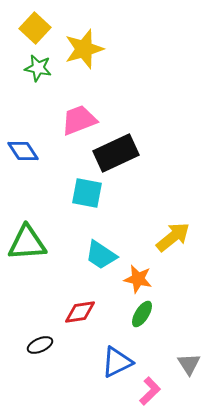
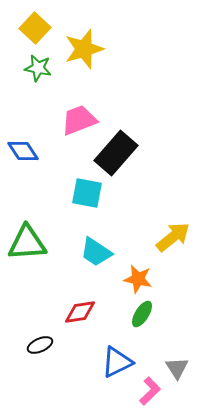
black rectangle: rotated 24 degrees counterclockwise
cyan trapezoid: moved 5 px left, 3 px up
gray triangle: moved 12 px left, 4 px down
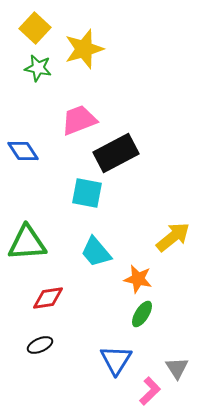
black rectangle: rotated 21 degrees clockwise
cyan trapezoid: rotated 16 degrees clockwise
red diamond: moved 32 px left, 14 px up
blue triangle: moved 1 px left, 2 px up; rotated 32 degrees counterclockwise
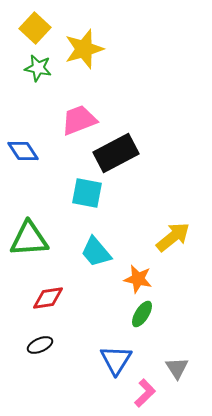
green triangle: moved 2 px right, 4 px up
pink L-shape: moved 5 px left, 2 px down
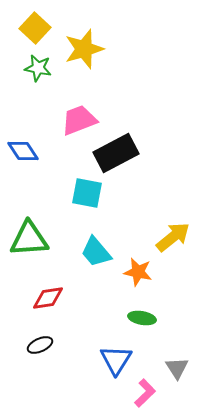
orange star: moved 7 px up
green ellipse: moved 4 px down; rotated 68 degrees clockwise
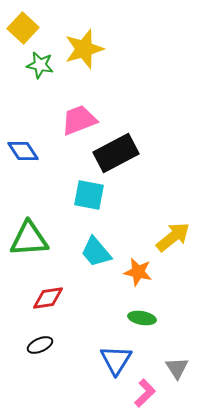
yellow square: moved 12 px left
green star: moved 2 px right, 3 px up
cyan square: moved 2 px right, 2 px down
